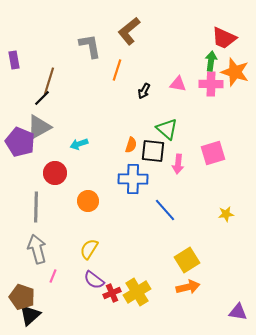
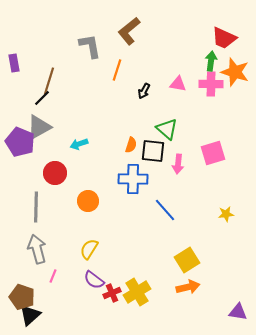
purple rectangle: moved 3 px down
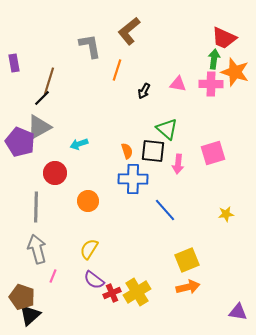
green arrow: moved 3 px right, 2 px up
orange semicircle: moved 4 px left, 6 px down; rotated 35 degrees counterclockwise
yellow square: rotated 10 degrees clockwise
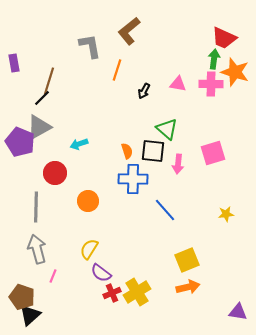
purple semicircle: moved 7 px right, 7 px up
